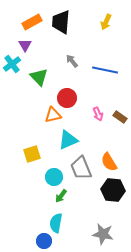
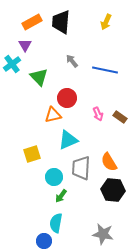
gray trapezoid: rotated 25 degrees clockwise
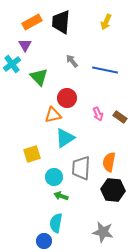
cyan triangle: moved 3 px left, 2 px up; rotated 10 degrees counterclockwise
orange semicircle: rotated 42 degrees clockwise
green arrow: rotated 72 degrees clockwise
gray star: moved 2 px up
